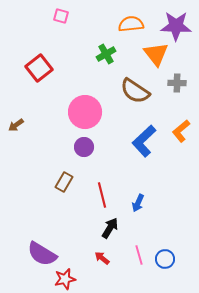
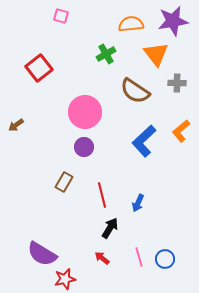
purple star: moved 3 px left, 5 px up; rotated 12 degrees counterclockwise
pink line: moved 2 px down
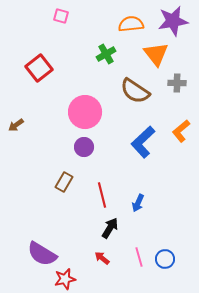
blue L-shape: moved 1 px left, 1 px down
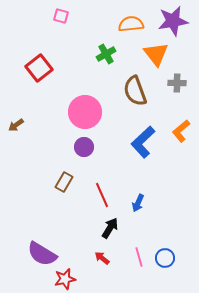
brown semicircle: rotated 36 degrees clockwise
red line: rotated 10 degrees counterclockwise
blue circle: moved 1 px up
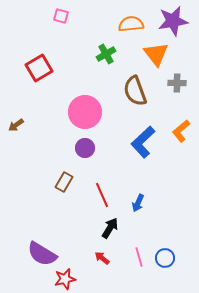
red square: rotated 8 degrees clockwise
purple circle: moved 1 px right, 1 px down
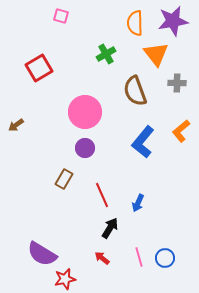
orange semicircle: moved 4 px right, 1 px up; rotated 85 degrees counterclockwise
blue L-shape: rotated 8 degrees counterclockwise
brown rectangle: moved 3 px up
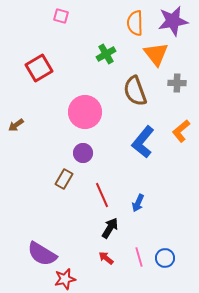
purple circle: moved 2 px left, 5 px down
red arrow: moved 4 px right
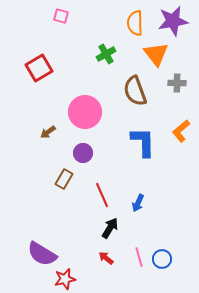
brown arrow: moved 32 px right, 7 px down
blue L-shape: rotated 140 degrees clockwise
blue circle: moved 3 px left, 1 px down
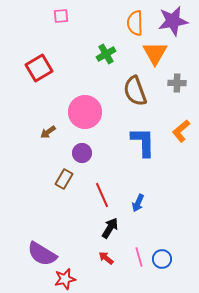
pink square: rotated 21 degrees counterclockwise
orange triangle: moved 1 px left, 1 px up; rotated 8 degrees clockwise
purple circle: moved 1 px left
